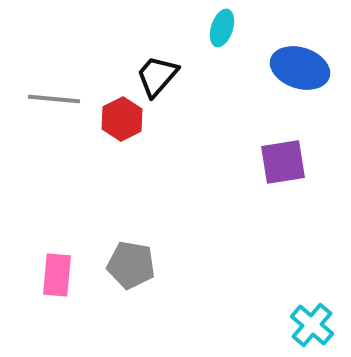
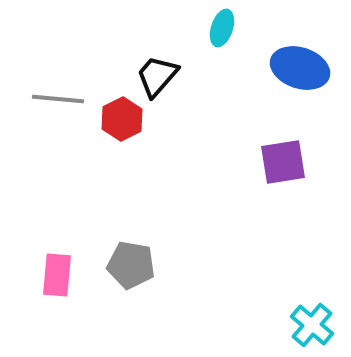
gray line: moved 4 px right
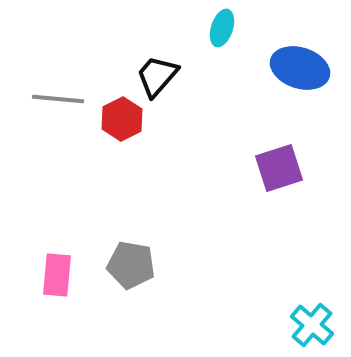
purple square: moved 4 px left, 6 px down; rotated 9 degrees counterclockwise
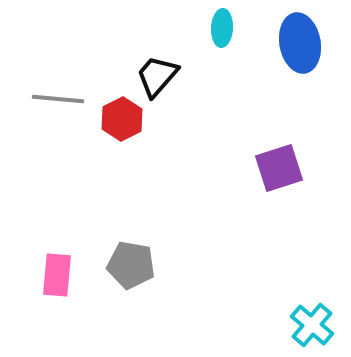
cyan ellipse: rotated 15 degrees counterclockwise
blue ellipse: moved 25 px up; rotated 62 degrees clockwise
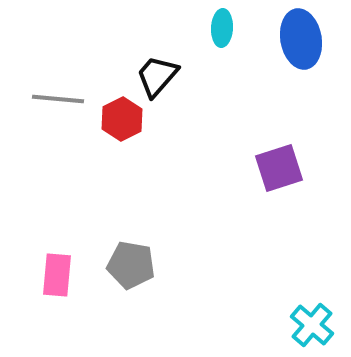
blue ellipse: moved 1 px right, 4 px up
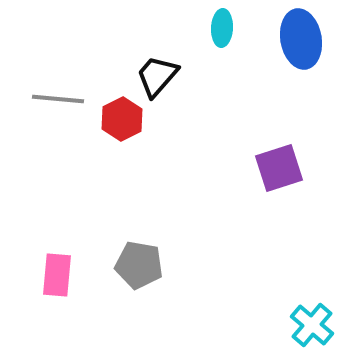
gray pentagon: moved 8 px right
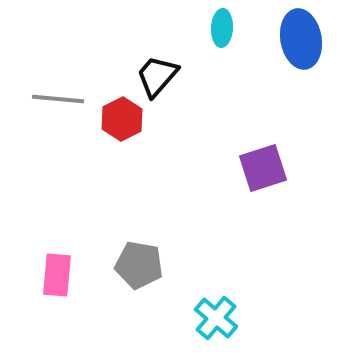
purple square: moved 16 px left
cyan cross: moved 96 px left, 7 px up
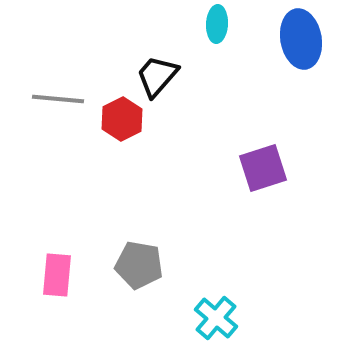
cyan ellipse: moved 5 px left, 4 px up
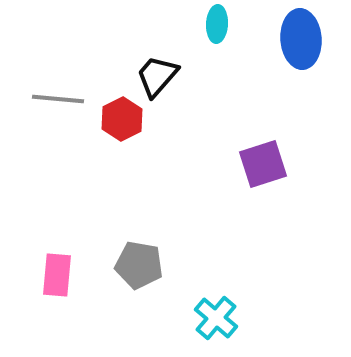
blue ellipse: rotated 6 degrees clockwise
purple square: moved 4 px up
